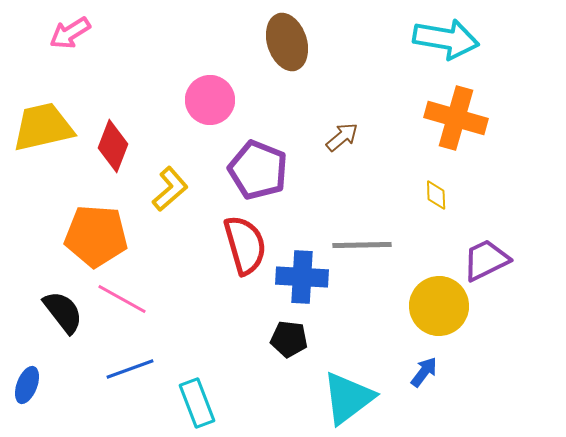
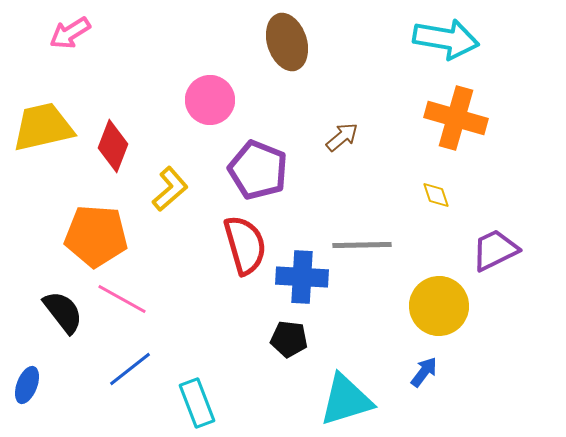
yellow diamond: rotated 16 degrees counterclockwise
purple trapezoid: moved 9 px right, 10 px up
blue line: rotated 18 degrees counterclockwise
cyan triangle: moved 2 px left, 2 px down; rotated 20 degrees clockwise
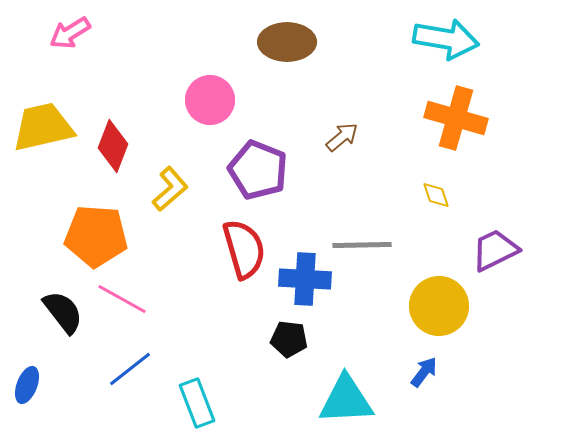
brown ellipse: rotated 72 degrees counterclockwise
red semicircle: moved 1 px left, 4 px down
blue cross: moved 3 px right, 2 px down
cyan triangle: rotated 14 degrees clockwise
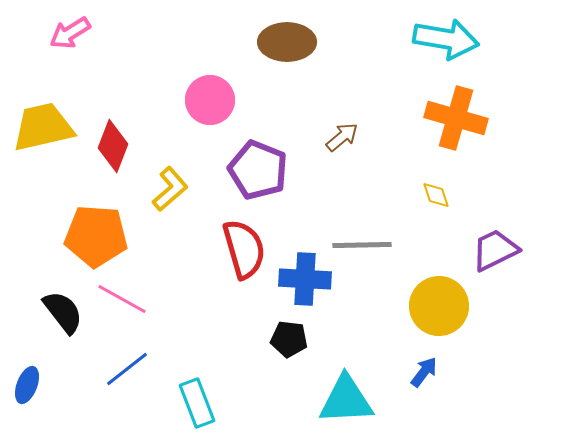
blue line: moved 3 px left
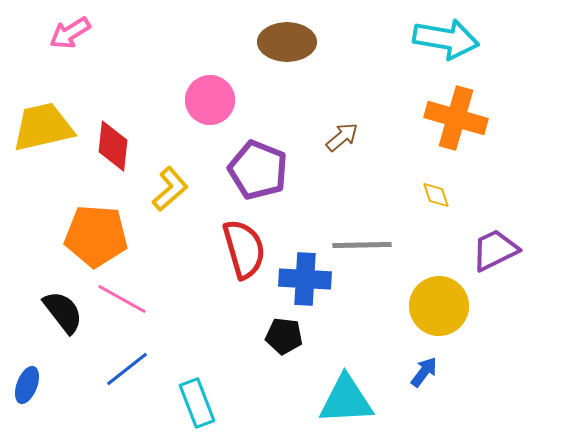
red diamond: rotated 15 degrees counterclockwise
black pentagon: moved 5 px left, 3 px up
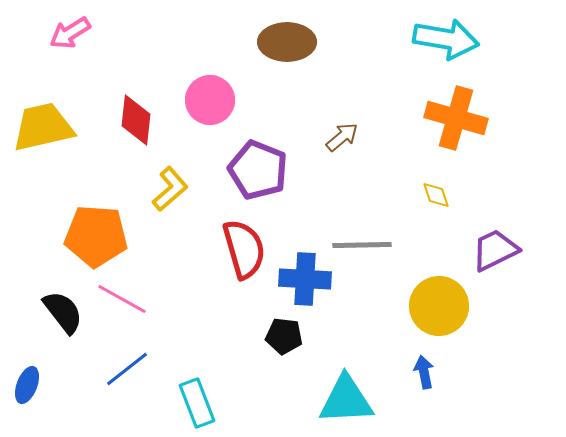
red diamond: moved 23 px right, 26 px up
blue arrow: rotated 48 degrees counterclockwise
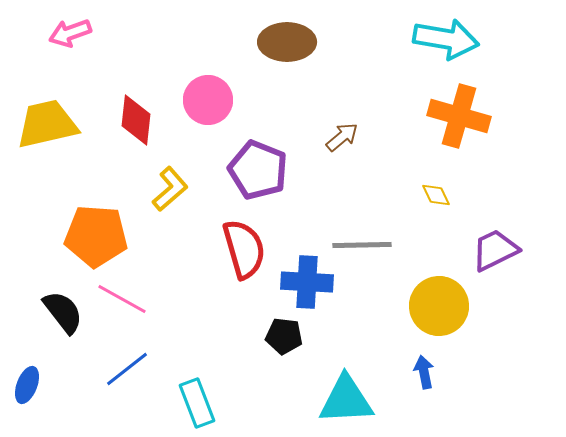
pink arrow: rotated 12 degrees clockwise
pink circle: moved 2 px left
orange cross: moved 3 px right, 2 px up
yellow trapezoid: moved 4 px right, 3 px up
yellow diamond: rotated 8 degrees counterclockwise
blue cross: moved 2 px right, 3 px down
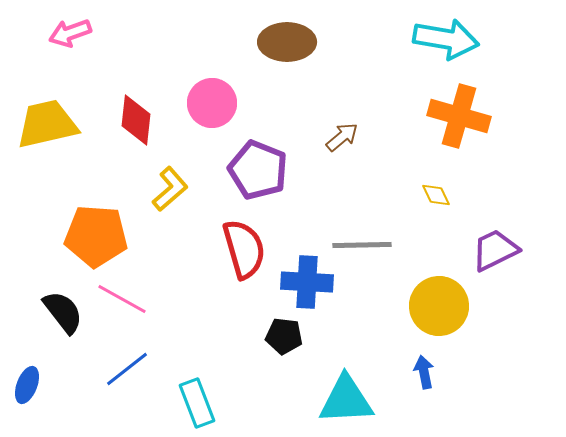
pink circle: moved 4 px right, 3 px down
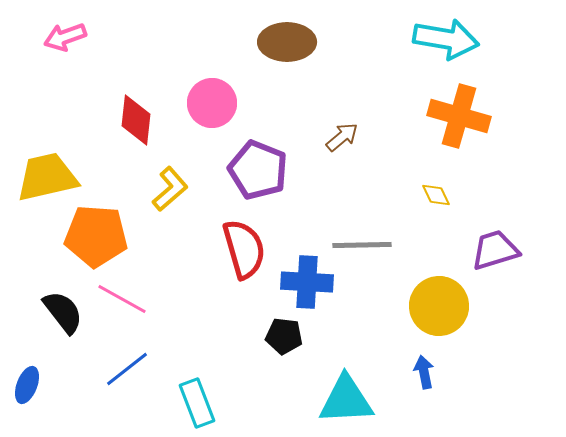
pink arrow: moved 5 px left, 4 px down
yellow trapezoid: moved 53 px down
purple trapezoid: rotated 9 degrees clockwise
